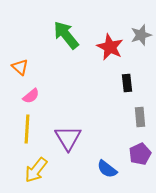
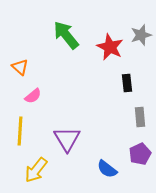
pink semicircle: moved 2 px right
yellow line: moved 7 px left, 2 px down
purple triangle: moved 1 px left, 1 px down
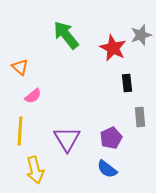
red star: moved 3 px right, 1 px down
purple pentagon: moved 29 px left, 16 px up
yellow arrow: moved 1 px left; rotated 52 degrees counterclockwise
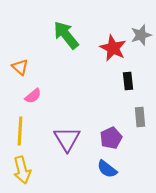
black rectangle: moved 1 px right, 2 px up
yellow arrow: moved 13 px left
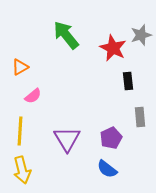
orange triangle: rotated 48 degrees clockwise
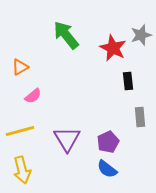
yellow line: rotated 72 degrees clockwise
purple pentagon: moved 3 px left, 4 px down
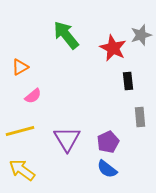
yellow arrow: rotated 140 degrees clockwise
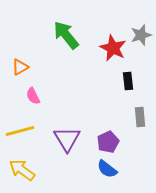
pink semicircle: rotated 102 degrees clockwise
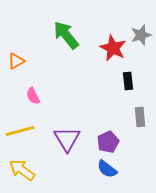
orange triangle: moved 4 px left, 6 px up
